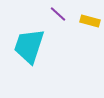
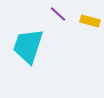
cyan trapezoid: moved 1 px left
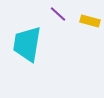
cyan trapezoid: moved 1 px left, 2 px up; rotated 9 degrees counterclockwise
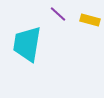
yellow rectangle: moved 1 px up
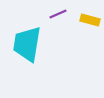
purple line: rotated 66 degrees counterclockwise
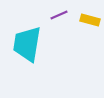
purple line: moved 1 px right, 1 px down
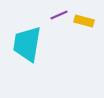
yellow rectangle: moved 6 px left, 1 px down
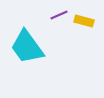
cyan trapezoid: moved 3 px down; rotated 45 degrees counterclockwise
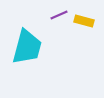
cyan trapezoid: rotated 129 degrees counterclockwise
